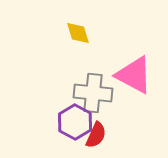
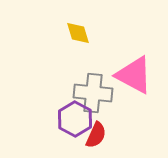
purple hexagon: moved 3 px up
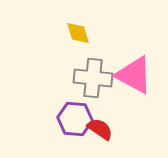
gray cross: moved 15 px up
purple hexagon: rotated 24 degrees counterclockwise
red semicircle: moved 4 px right, 6 px up; rotated 80 degrees counterclockwise
